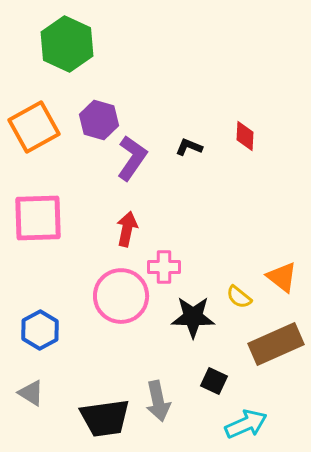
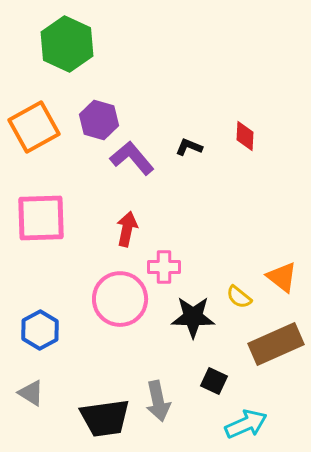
purple L-shape: rotated 75 degrees counterclockwise
pink square: moved 3 px right
pink circle: moved 1 px left, 3 px down
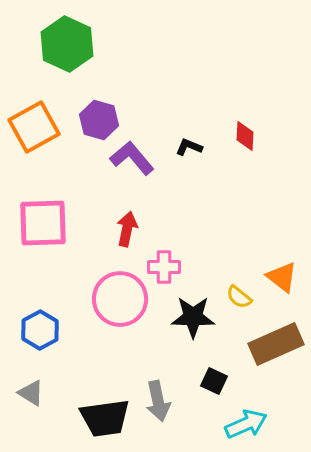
pink square: moved 2 px right, 5 px down
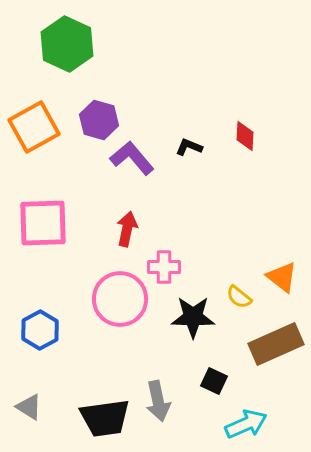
gray triangle: moved 2 px left, 14 px down
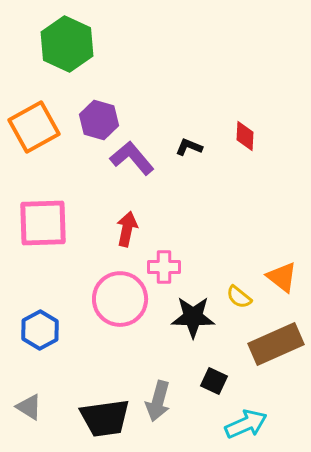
gray arrow: rotated 27 degrees clockwise
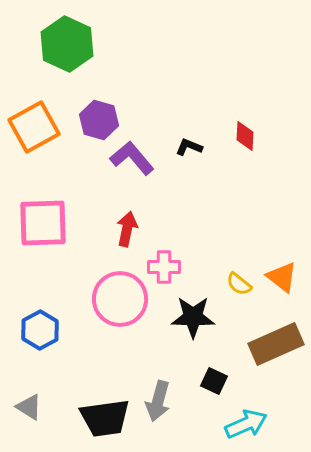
yellow semicircle: moved 13 px up
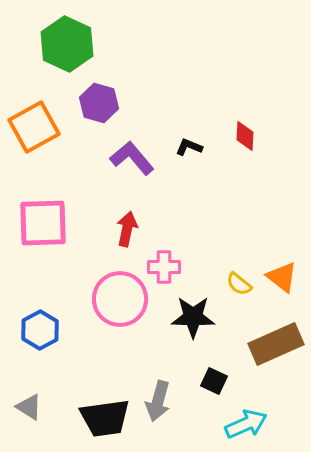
purple hexagon: moved 17 px up
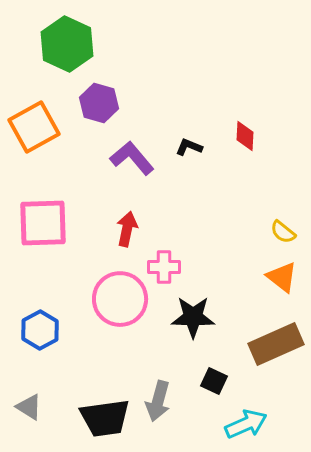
yellow semicircle: moved 44 px right, 52 px up
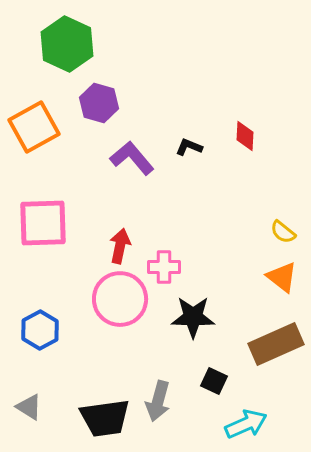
red arrow: moved 7 px left, 17 px down
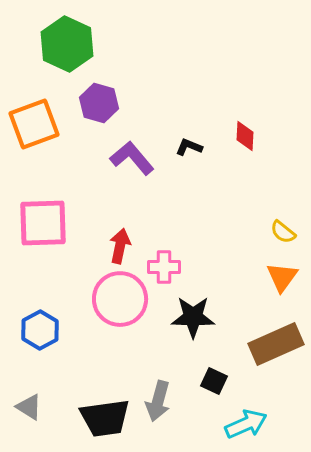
orange square: moved 3 px up; rotated 9 degrees clockwise
orange triangle: rotated 28 degrees clockwise
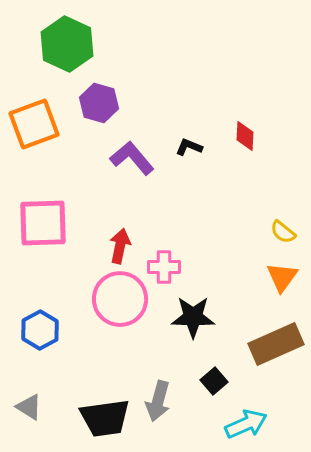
black square: rotated 24 degrees clockwise
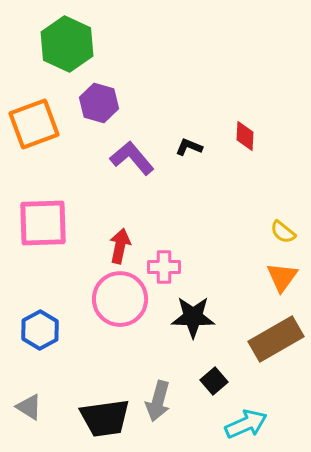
brown rectangle: moved 5 px up; rotated 6 degrees counterclockwise
